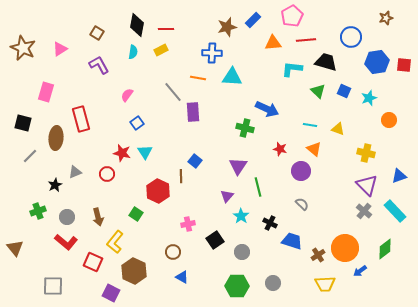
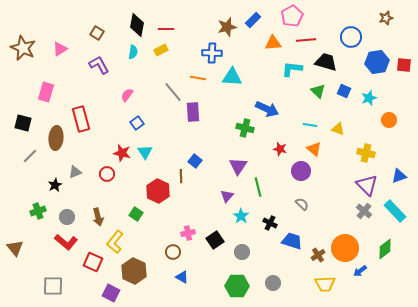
pink cross at (188, 224): moved 9 px down
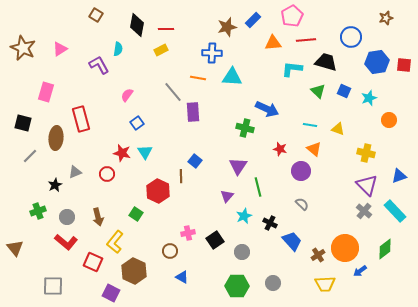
brown square at (97, 33): moved 1 px left, 18 px up
cyan semicircle at (133, 52): moved 15 px left, 3 px up
cyan star at (241, 216): moved 3 px right; rotated 14 degrees clockwise
blue trapezoid at (292, 241): rotated 30 degrees clockwise
brown circle at (173, 252): moved 3 px left, 1 px up
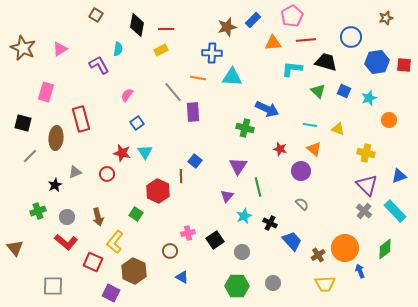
blue arrow at (360, 271): rotated 104 degrees clockwise
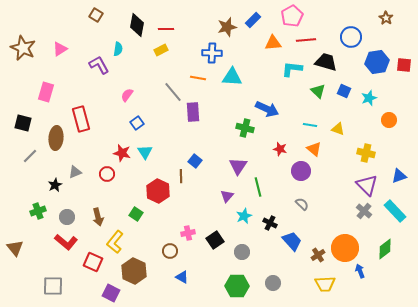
brown star at (386, 18): rotated 24 degrees counterclockwise
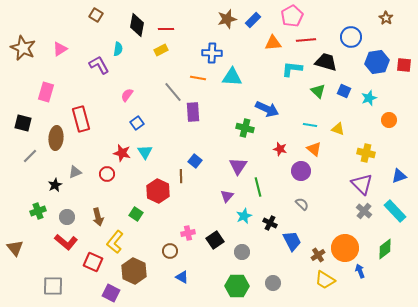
brown star at (227, 27): moved 8 px up
purple triangle at (367, 185): moved 5 px left, 1 px up
blue trapezoid at (292, 241): rotated 15 degrees clockwise
yellow trapezoid at (325, 284): moved 4 px up; rotated 35 degrees clockwise
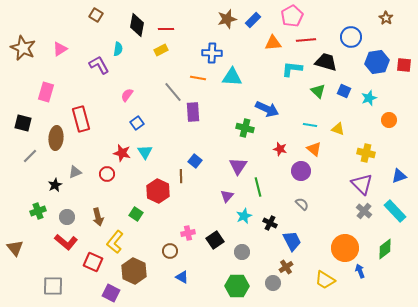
brown cross at (318, 255): moved 32 px left, 12 px down
